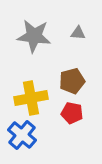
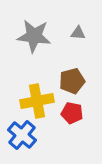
yellow cross: moved 6 px right, 3 px down
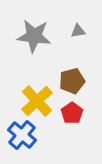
gray triangle: moved 2 px up; rotated 14 degrees counterclockwise
yellow cross: rotated 32 degrees counterclockwise
red pentagon: rotated 25 degrees clockwise
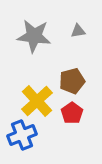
blue cross: rotated 28 degrees clockwise
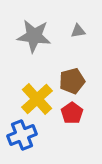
yellow cross: moved 2 px up
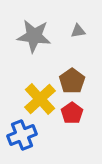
brown pentagon: rotated 20 degrees counterclockwise
yellow cross: moved 3 px right
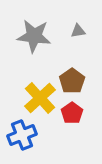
yellow cross: moved 1 px up
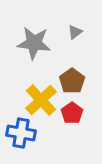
gray triangle: moved 3 px left, 1 px down; rotated 28 degrees counterclockwise
gray star: moved 7 px down
yellow cross: moved 1 px right, 2 px down
blue cross: moved 1 px left, 2 px up; rotated 32 degrees clockwise
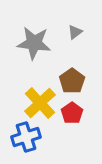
yellow cross: moved 1 px left, 3 px down
blue cross: moved 5 px right, 4 px down; rotated 28 degrees counterclockwise
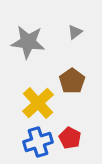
gray star: moved 6 px left, 1 px up
yellow cross: moved 2 px left
red pentagon: moved 2 px left, 25 px down; rotated 10 degrees counterclockwise
blue cross: moved 12 px right, 5 px down
